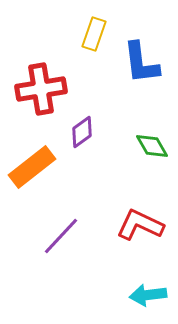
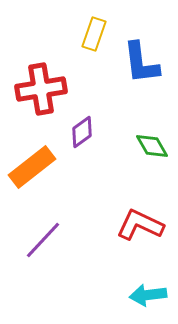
purple line: moved 18 px left, 4 px down
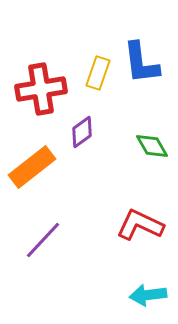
yellow rectangle: moved 4 px right, 39 px down
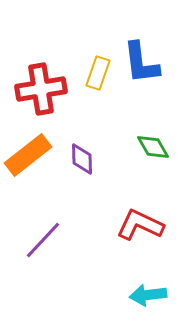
purple diamond: moved 27 px down; rotated 56 degrees counterclockwise
green diamond: moved 1 px right, 1 px down
orange rectangle: moved 4 px left, 12 px up
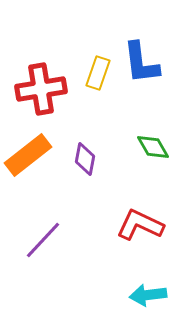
purple diamond: moved 3 px right; rotated 12 degrees clockwise
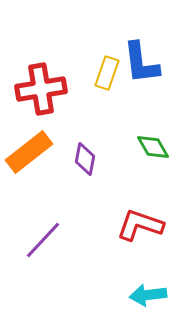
yellow rectangle: moved 9 px right
orange rectangle: moved 1 px right, 3 px up
red L-shape: rotated 6 degrees counterclockwise
